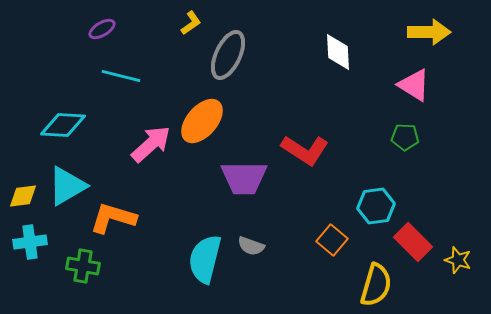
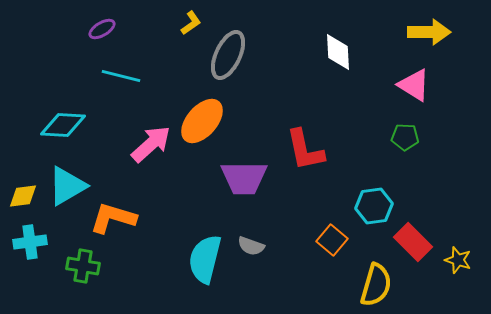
red L-shape: rotated 45 degrees clockwise
cyan hexagon: moved 2 px left
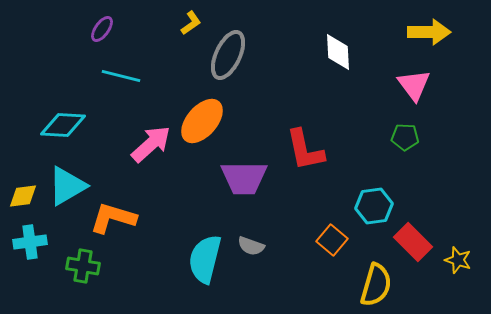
purple ellipse: rotated 24 degrees counterclockwise
pink triangle: rotated 21 degrees clockwise
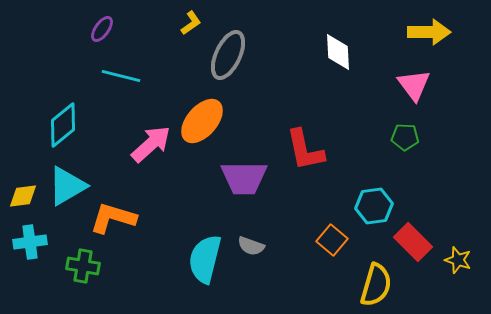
cyan diamond: rotated 42 degrees counterclockwise
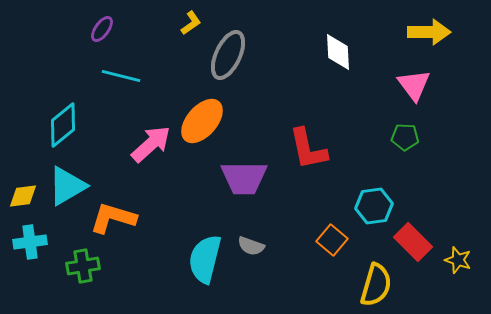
red L-shape: moved 3 px right, 1 px up
green cross: rotated 20 degrees counterclockwise
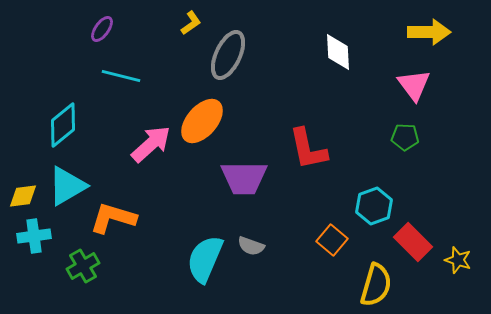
cyan hexagon: rotated 12 degrees counterclockwise
cyan cross: moved 4 px right, 6 px up
cyan semicircle: rotated 9 degrees clockwise
green cross: rotated 20 degrees counterclockwise
